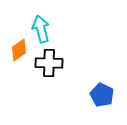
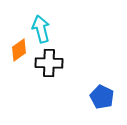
blue pentagon: moved 2 px down
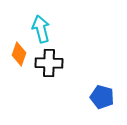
orange diamond: moved 4 px down; rotated 35 degrees counterclockwise
blue pentagon: rotated 10 degrees counterclockwise
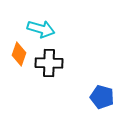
cyan arrow: rotated 120 degrees clockwise
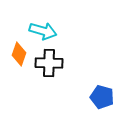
cyan arrow: moved 2 px right, 2 px down
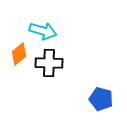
orange diamond: rotated 30 degrees clockwise
blue pentagon: moved 1 px left, 2 px down
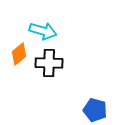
blue pentagon: moved 6 px left, 11 px down
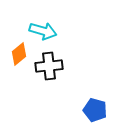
black cross: moved 3 px down; rotated 8 degrees counterclockwise
